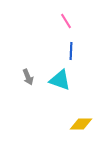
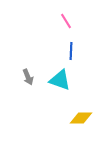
yellow diamond: moved 6 px up
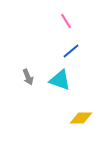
blue line: rotated 48 degrees clockwise
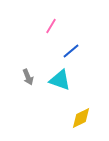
pink line: moved 15 px left, 5 px down; rotated 63 degrees clockwise
yellow diamond: rotated 25 degrees counterclockwise
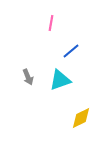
pink line: moved 3 px up; rotated 21 degrees counterclockwise
cyan triangle: rotated 40 degrees counterclockwise
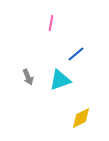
blue line: moved 5 px right, 3 px down
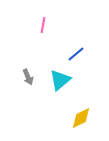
pink line: moved 8 px left, 2 px down
cyan triangle: rotated 20 degrees counterclockwise
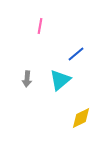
pink line: moved 3 px left, 1 px down
gray arrow: moved 1 px left, 2 px down; rotated 28 degrees clockwise
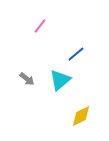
pink line: rotated 28 degrees clockwise
gray arrow: rotated 56 degrees counterclockwise
yellow diamond: moved 2 px up
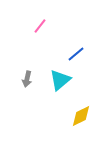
gray arrow: rotated 63 degrees clockwise
